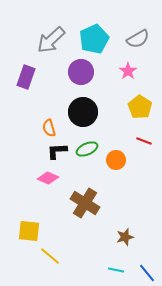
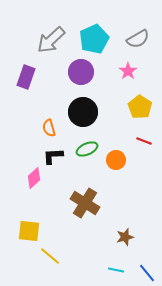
black L-shape: moved 4 px left, 5 px down
pink diamond: moved 14 px left; rotated 65 degrees counterclockwise
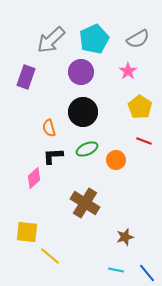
yellow square: moved 2 px left, 1 px down
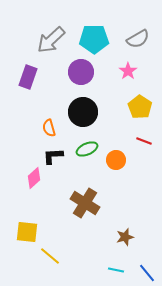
cyan pentagon: rotated 24 degrees clockwise
purple rectangle: moved 2 px right
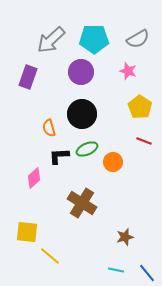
pink star: rotated 18 degrees counterclockwise
black circle: moved 1 px left, 2 px down
black L-shape: moved 6 px right
orange circle: moved 3 px left, 2 px down
brown cross: moved 3 px left
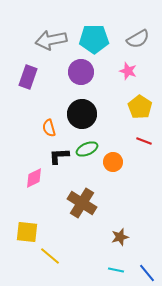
gray arrow: rotated 32 degrees clockwise
pink diamond: rotated 15 degrees clockwise
brown star: moved 5 px left
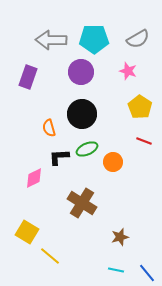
gray arrow: rotated 12 degrees clockwise
black L-shape: moved 1 px down
yellow square: rotated 25 degrees clockwise
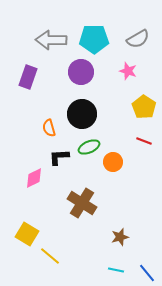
yellow pentagon: moved 4 px right
green ellipse: moved 2 px right, 2 px up
yellow square: moved 2 px down
